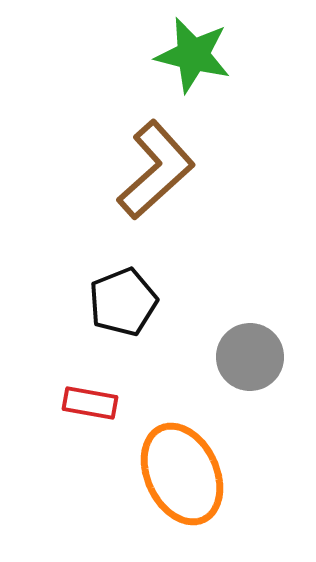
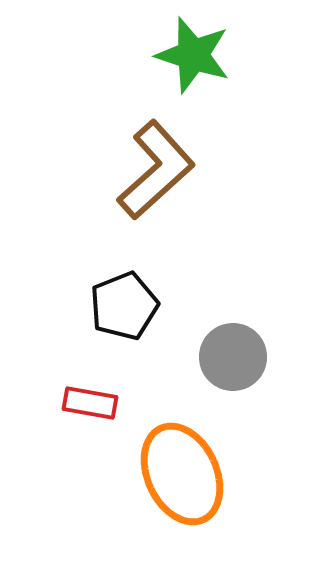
green star: rotated 4 degrees clockwise
black pentagon: moved 1 px right, 4 px down
gray circle: moved 17 px left
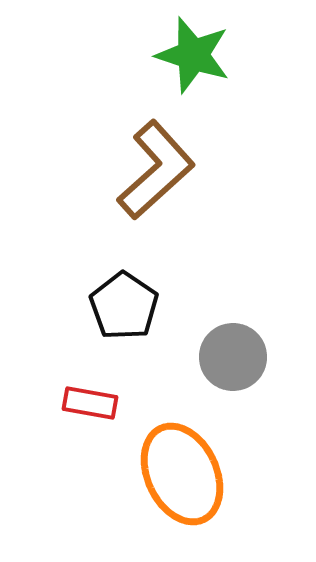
black pentagon: rotated 16 degrees counterclockwise
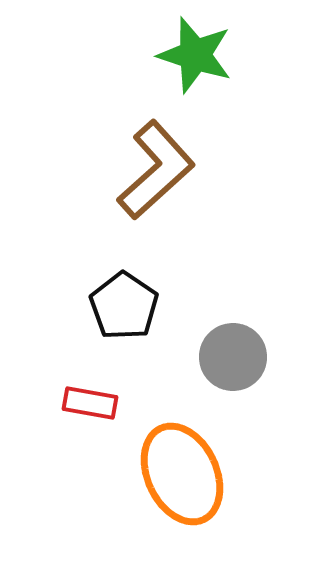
green star: moved 2 px right
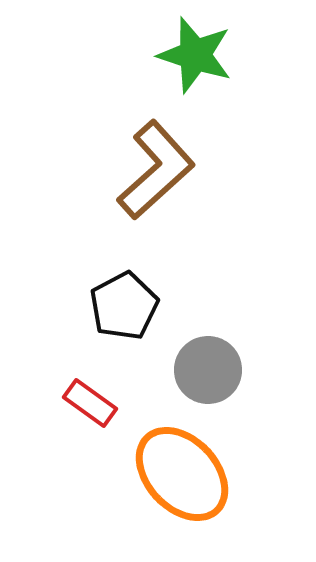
black pentagon: rotated 10 degrees clockwise
gray circle: moved 25 px left, 13 px down
red rectangle: rotated 26 degrees clockwise
orange ellipse: rotated 18 degrees counterclockwise
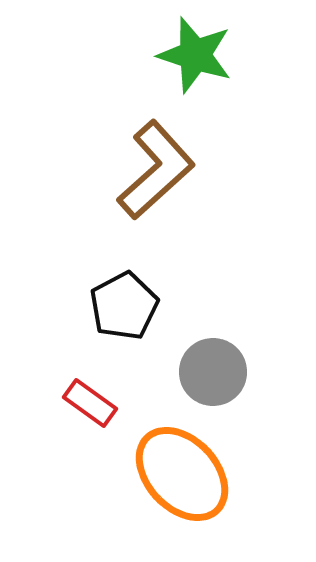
gray circle: moved 5 px right, 2 px down
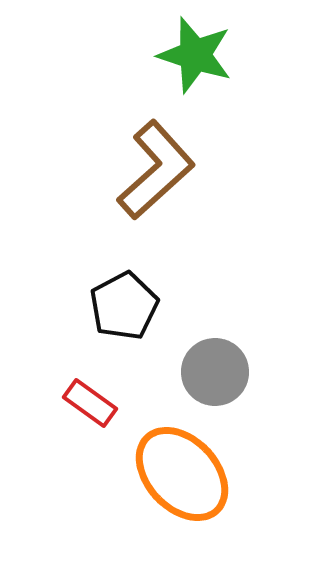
gray circle: moved 2 px right
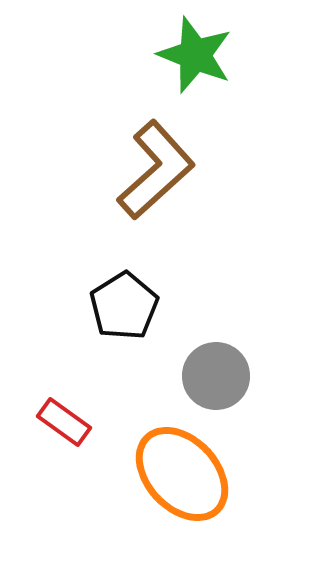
green star: rotated 4 degrees clockwise
black pentagon: rotated 4 degrees counterclockwise
gray circle: moved 1 px right, 4 px down
red rectangle: moved 26 px left, 19 px down
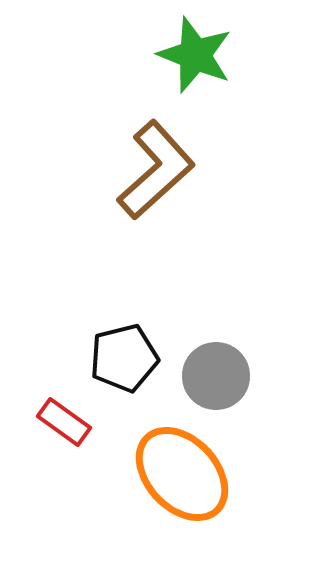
black pentagon: moved 52 px down; rotated 18 degrees clockwise
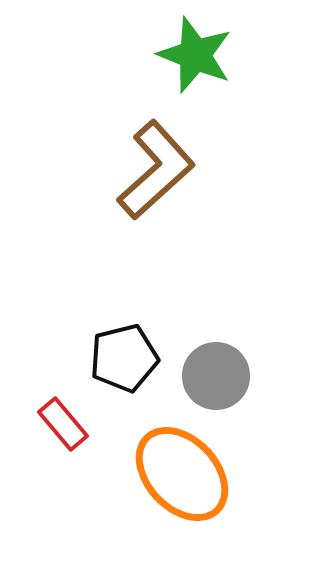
red rectangle: moved 1 px left, 2 px down; rotated 14 degrees clockwise
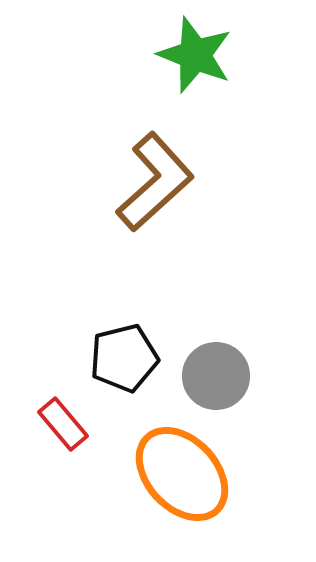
brown L-shape: moved 1 px left, 12 px down
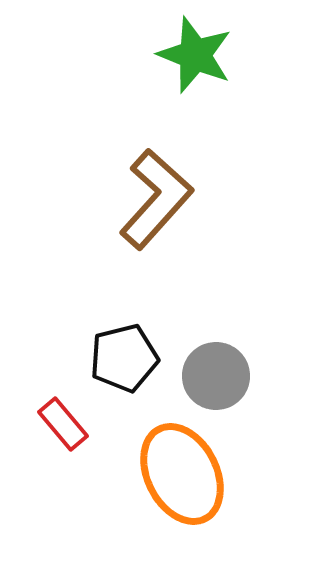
brown L-shape: moved 1 px right, 17 px down; rotated 6 degrees counterclockwise
orange ellipse: rotated 16 degrees clockwise
